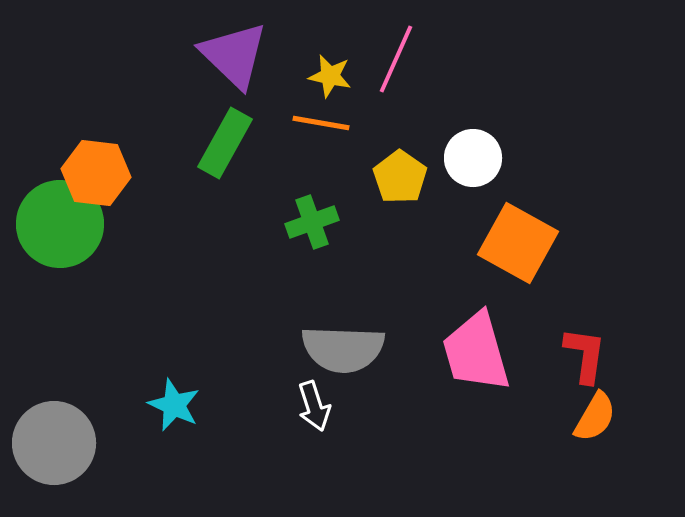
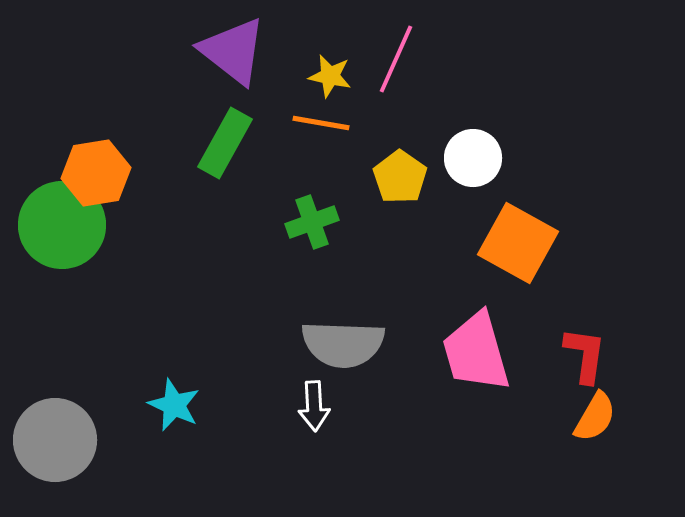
purple triangle: moved 1 px left, 4 px up; rotated 6 degrees counterclockwise
orange hexagon: rotated 16 degrees counterclockwise
green circle: moved 2 px right, 1 px down
gray semicircle: moved 5 px up
white arrow: rotated 15 degrees clockwise
gray circle: moved 1 px right, 3 px up
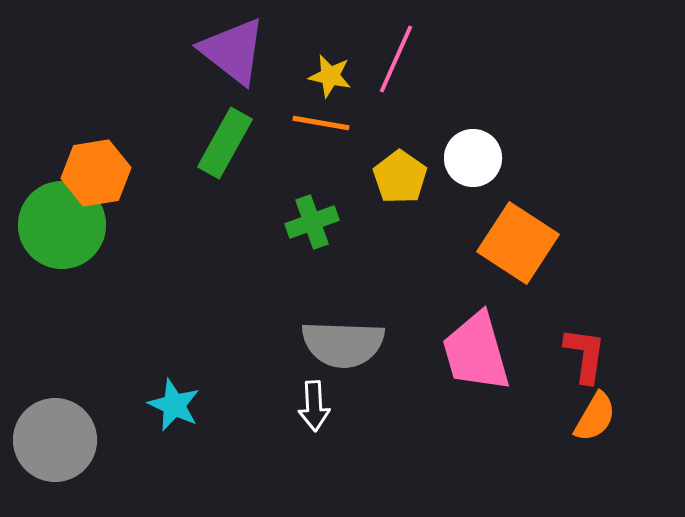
orange square: rotated 4 degrees clockwise
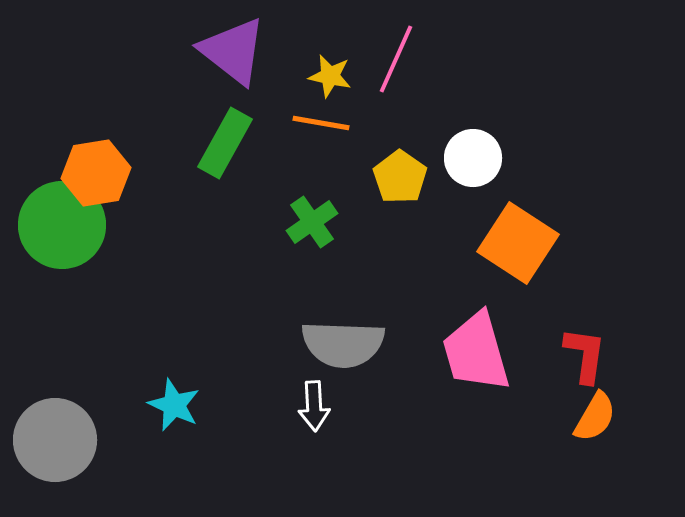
green cross: rotated 15 degrees counterclockwise
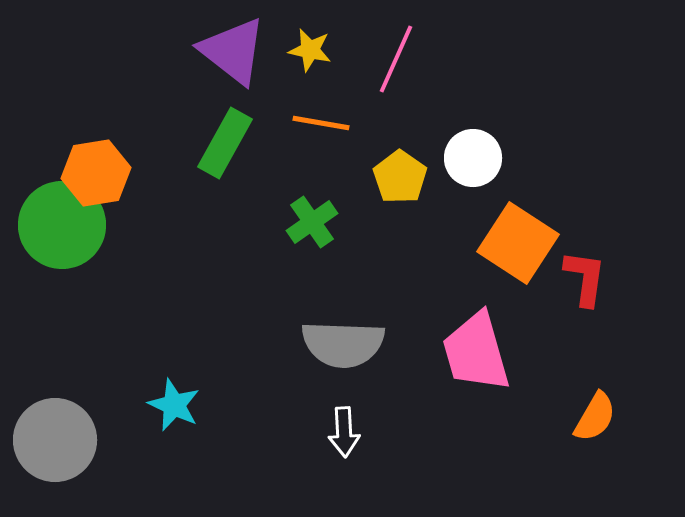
yellow star: moved 20 px left, 26 px up
red L-shape: moved 77 px up
white arrow: moved 30 px right, 26 px down
